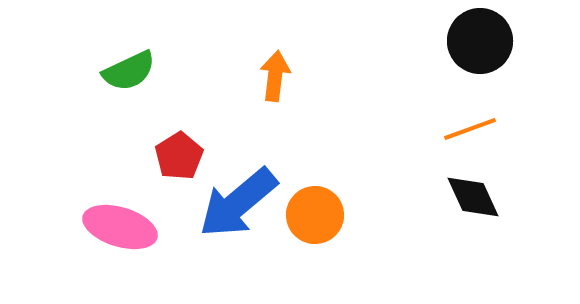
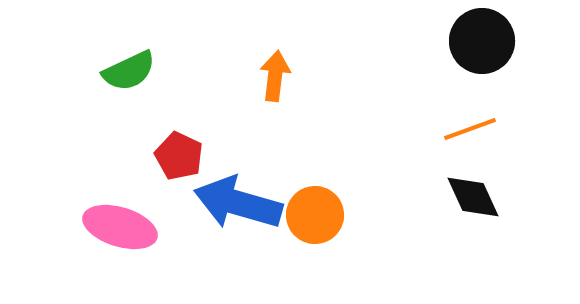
black circle: moved 2 px right
red pentagon: rotated 15 degrees counterclockwise
blue arrow: rotated 56 degrees clockwise
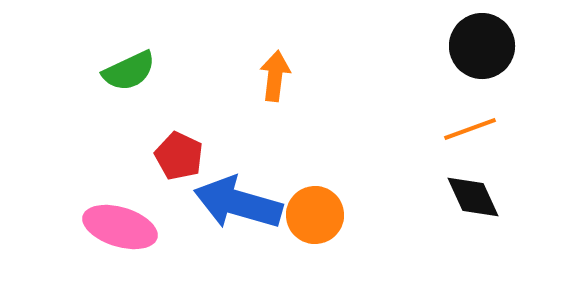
black circle: moved 5 px down
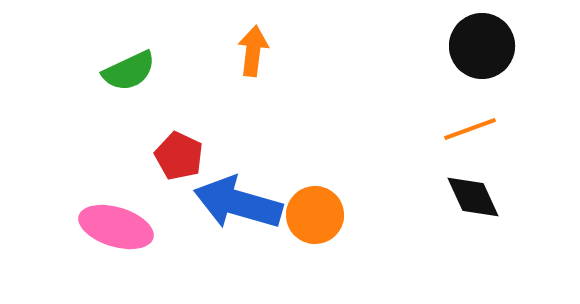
orange arrow: moved 22 px left, 25 px up
pink ellipse: moved 4 px left
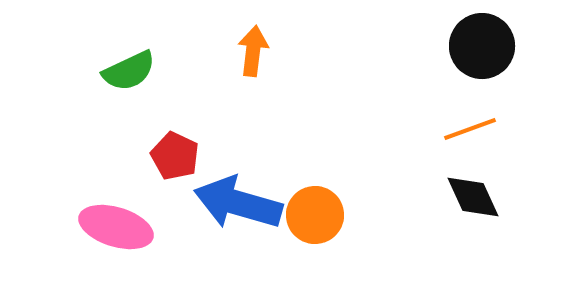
red pentagon: moved 4 px left
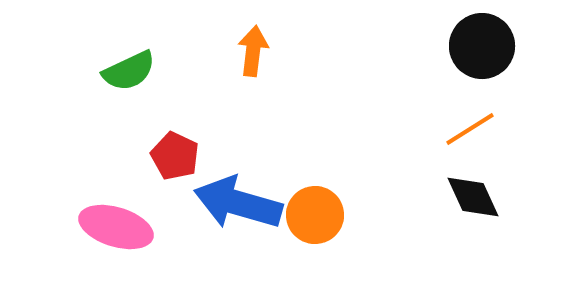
orange line: rotated 12 degrees counterclockwise
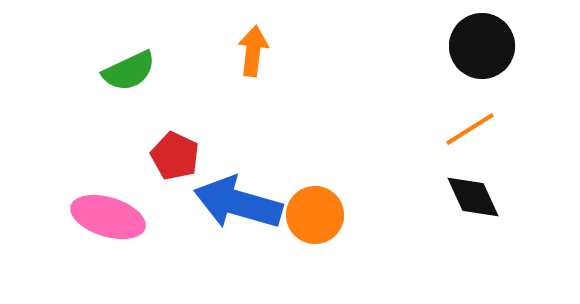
pink ellipse: moved 8 px left, 10 px up
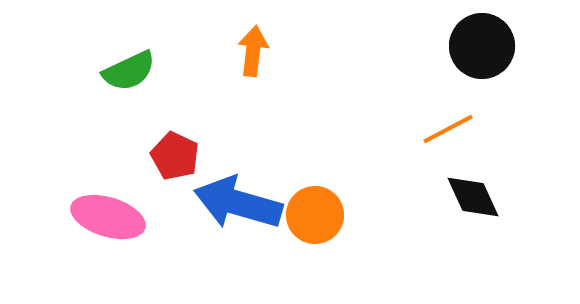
orange line: moved 22 px left; rotated 4 degrees clockwise
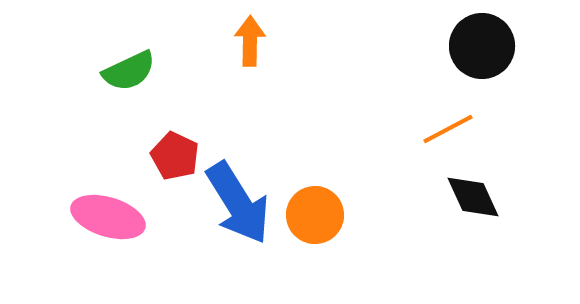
orange arrow: moved 3 px left, 10 px up; rotated 6 degrees counterclockwise
blue arrow: rotated 138 degrees counterclockwise
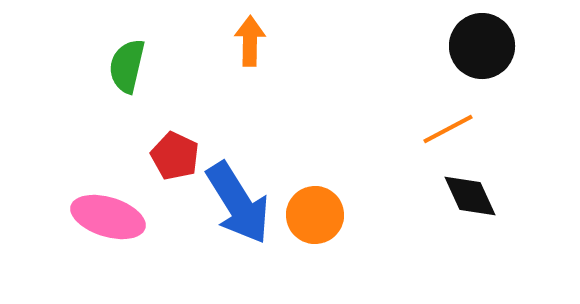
green semicircle: moved 2 px left, 5 px up; rotated 128 degrees clockwise
black diamond: moved 3 px left, 1 px up
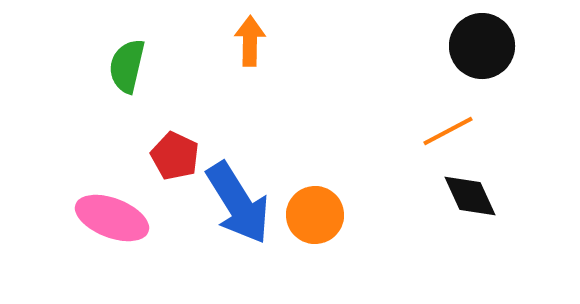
orange line: moved 2 px down
pink ellipse: moved 4 px right, 1 px down; rotated 4 degrees clockwise
